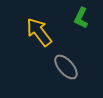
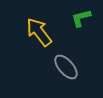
green L-shape: rotated 50 degrees clockwise
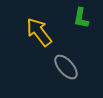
green L-shape: rotated 65 degrees counterclockwise
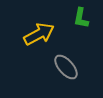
yellow arrow: moved 2 px down; rotated 100 degrees clockwise
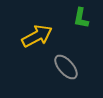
yellow arrow: moved 2 px left, 2 px down
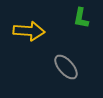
yellow arrow: moved 8 px left, 5 px up; rotated 32 degrees clockwise
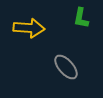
yellow arrow: moved 3 px up
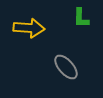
green L-shape: rotated 10 degrees counterclockwise
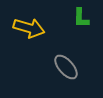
yellow arrow: rotated 12 degrees clockwise
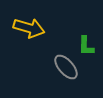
green L-shape: moved 5 px right, 28 px down
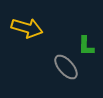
yellow arrow: moved 2 px left
